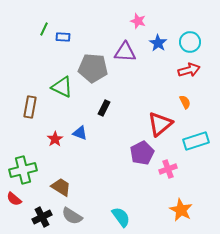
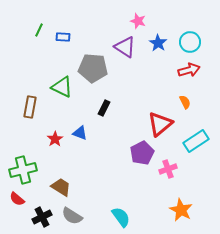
green line: moved 5 px left, 1 px down
purple triangle: moved 5 px up; rotated 30 degrees clockwise
cyan rectangle: rotated 15 degrees counterclockwise
red semicircle: moved 3 px right
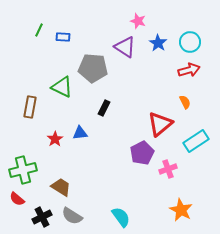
blue triangle: rotated 28 degrees counterclockwise
